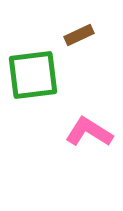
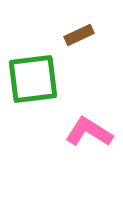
green square: moved 4 px down
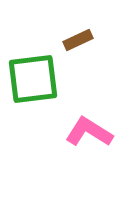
brown rectangle: moved 1 px left, 5 px down
